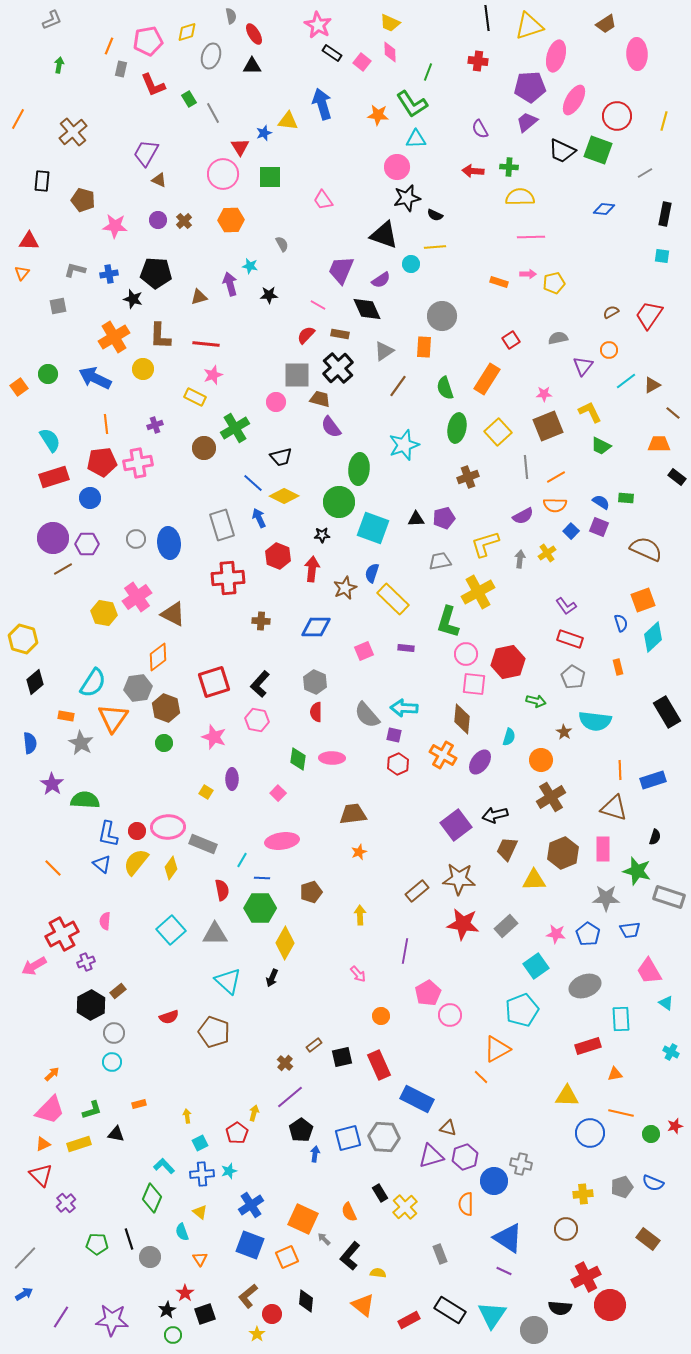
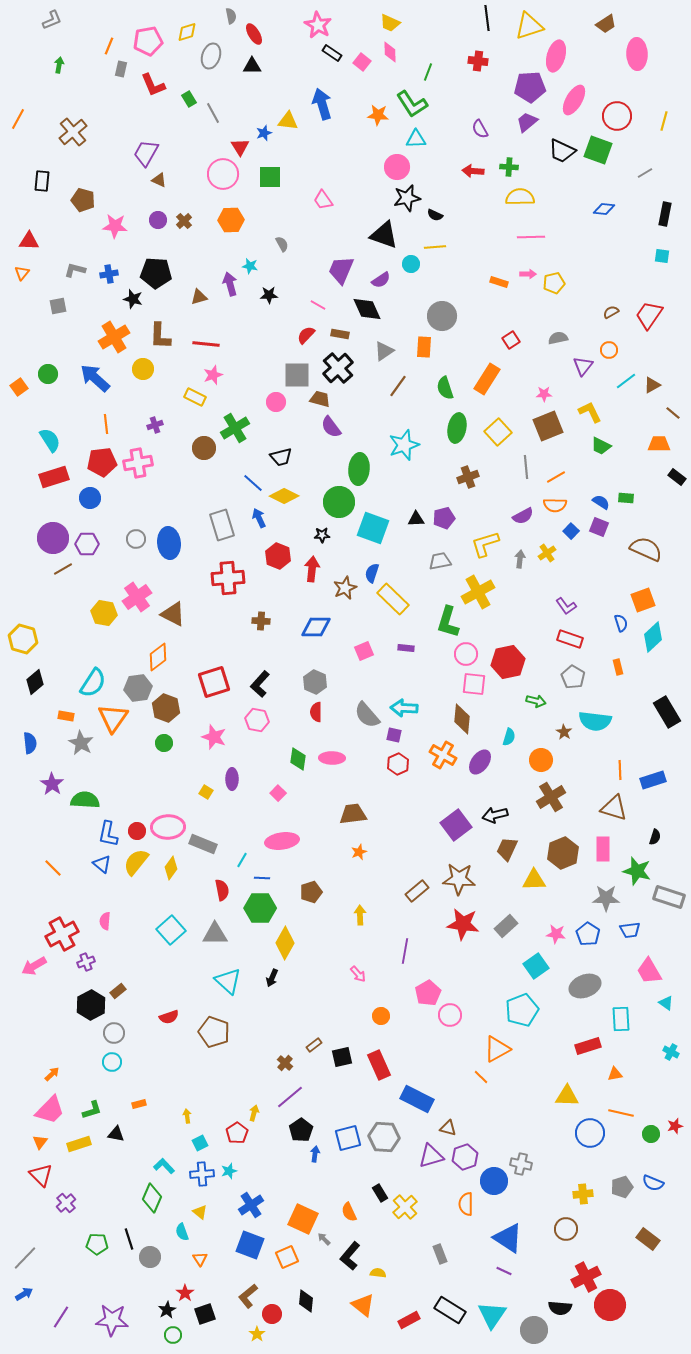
blue arrow at (95, 378): rotated 16 degrees clockwise
orange triangle at (43, 1144): moved 3 px left, 2 px up; rotated 28 degrees counterclockwise
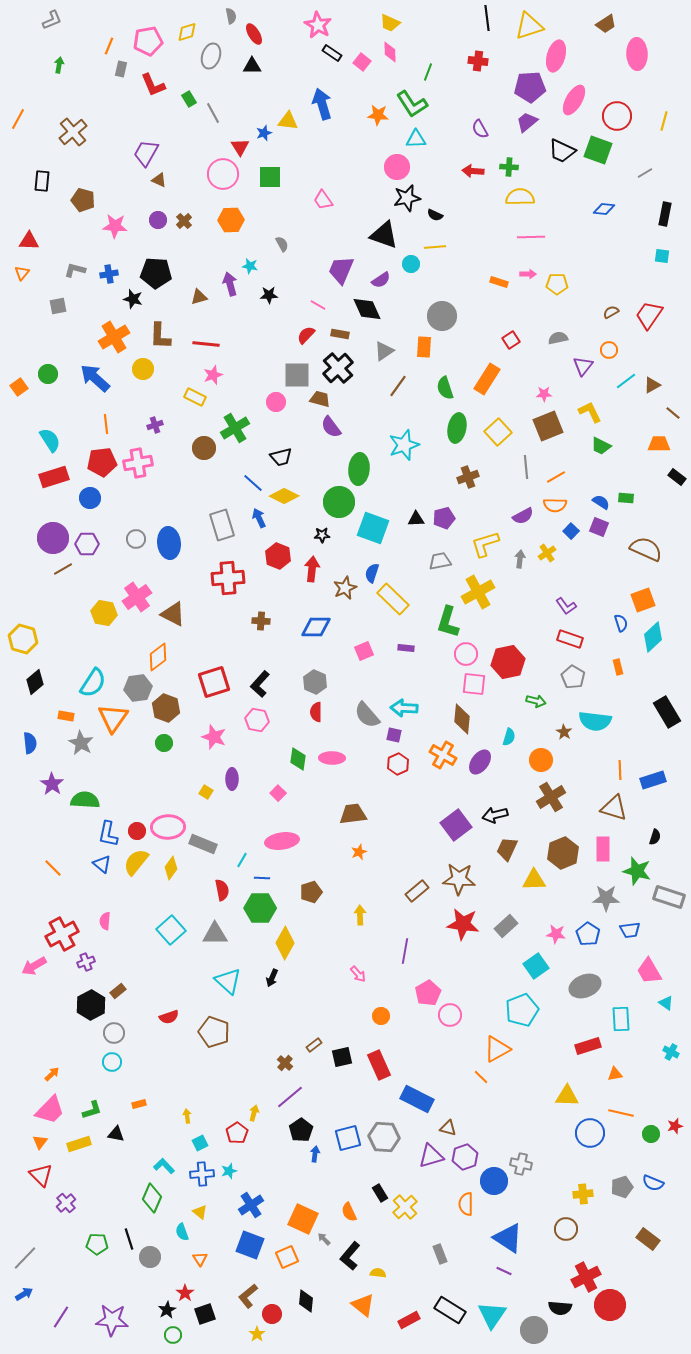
yellow pentagon at (554, 283): moved 3 px right, 1 px down; rotated 15 degrees clockwise
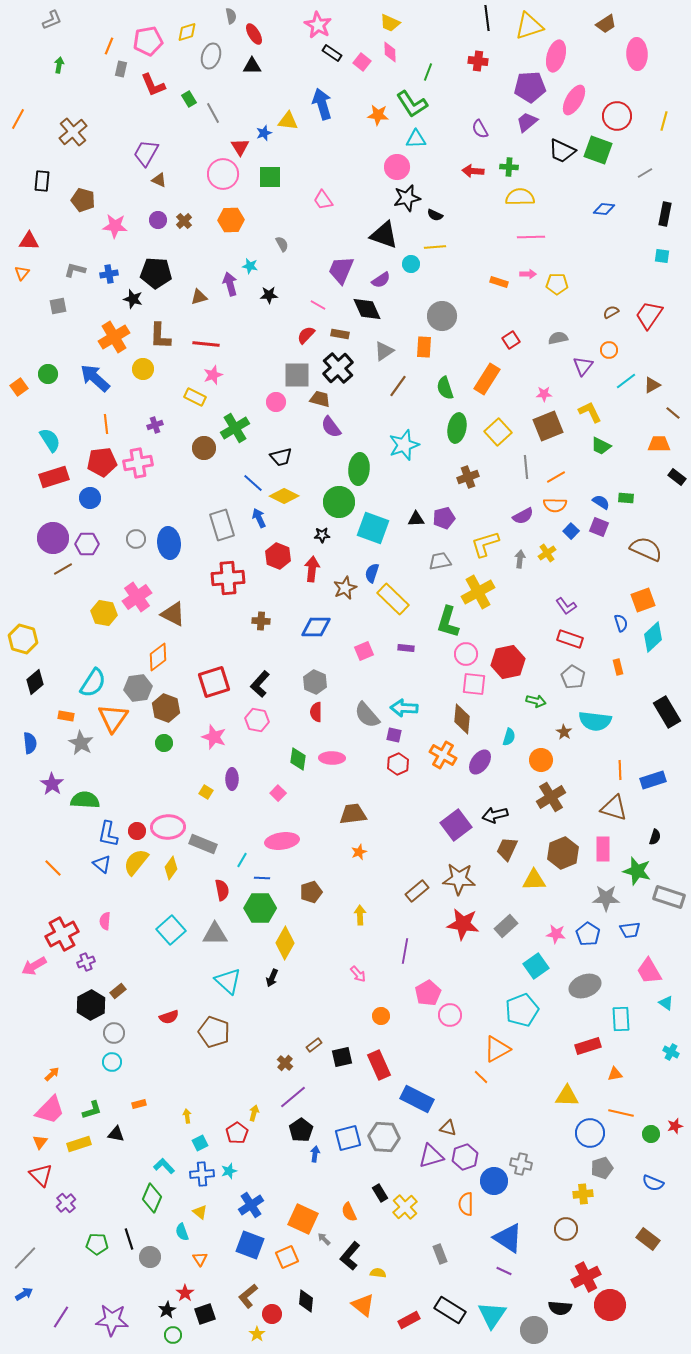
purple line at (290, 1097): moved 3 px right
gray pentagon at (622, 1187): moved 20 px left, 19 px up
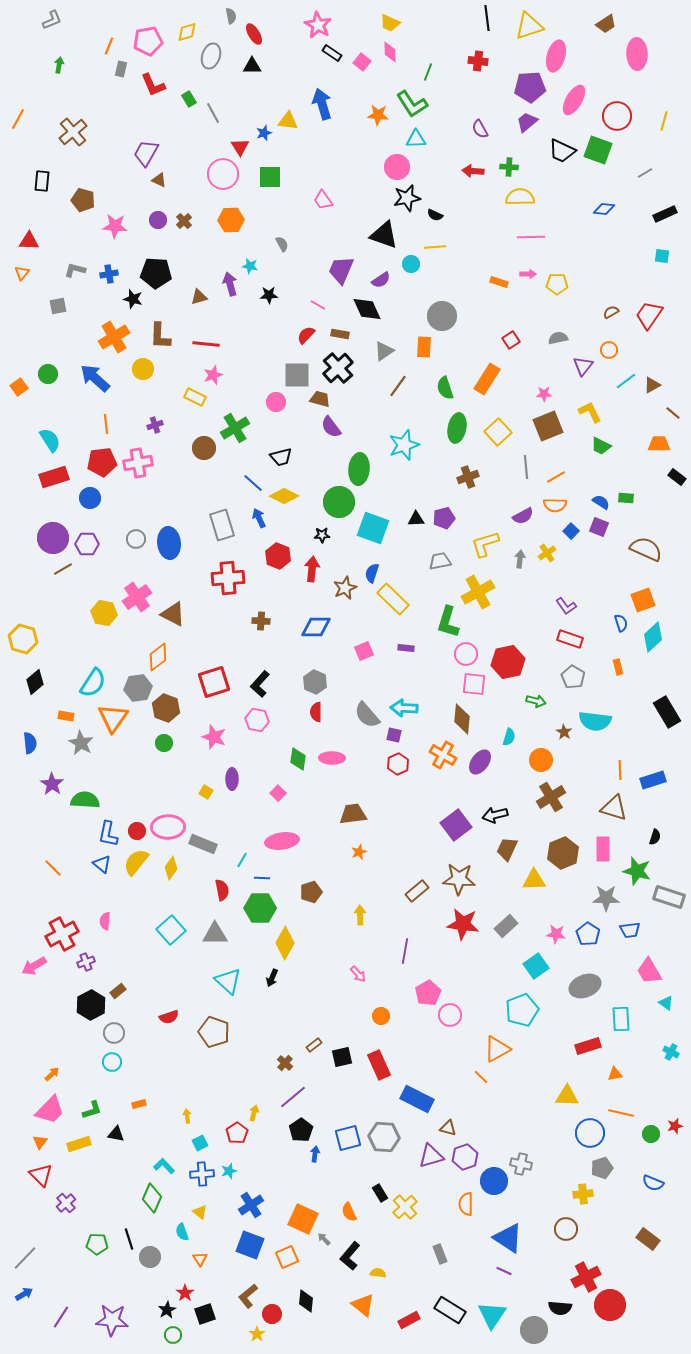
black rectangle at (665, 214): rotated 55 degrees clockwise
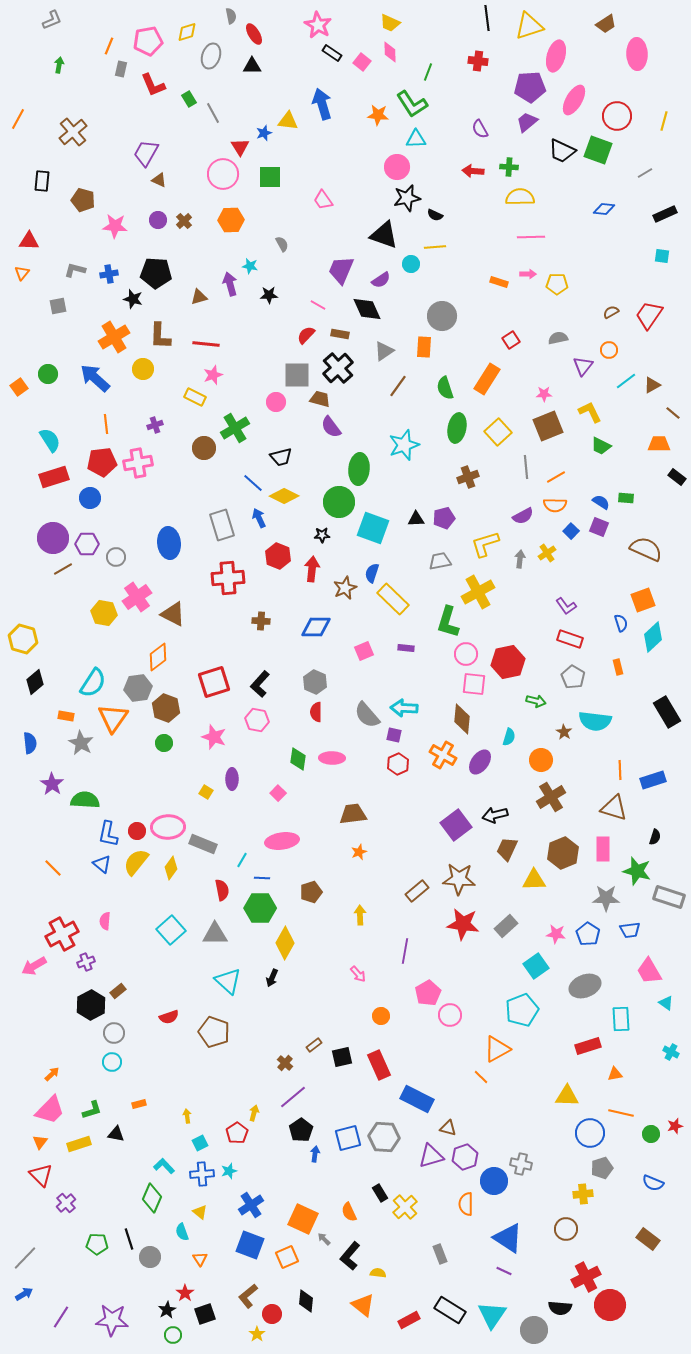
gray circle at (136, 539): moved 20 px left, 18 px down
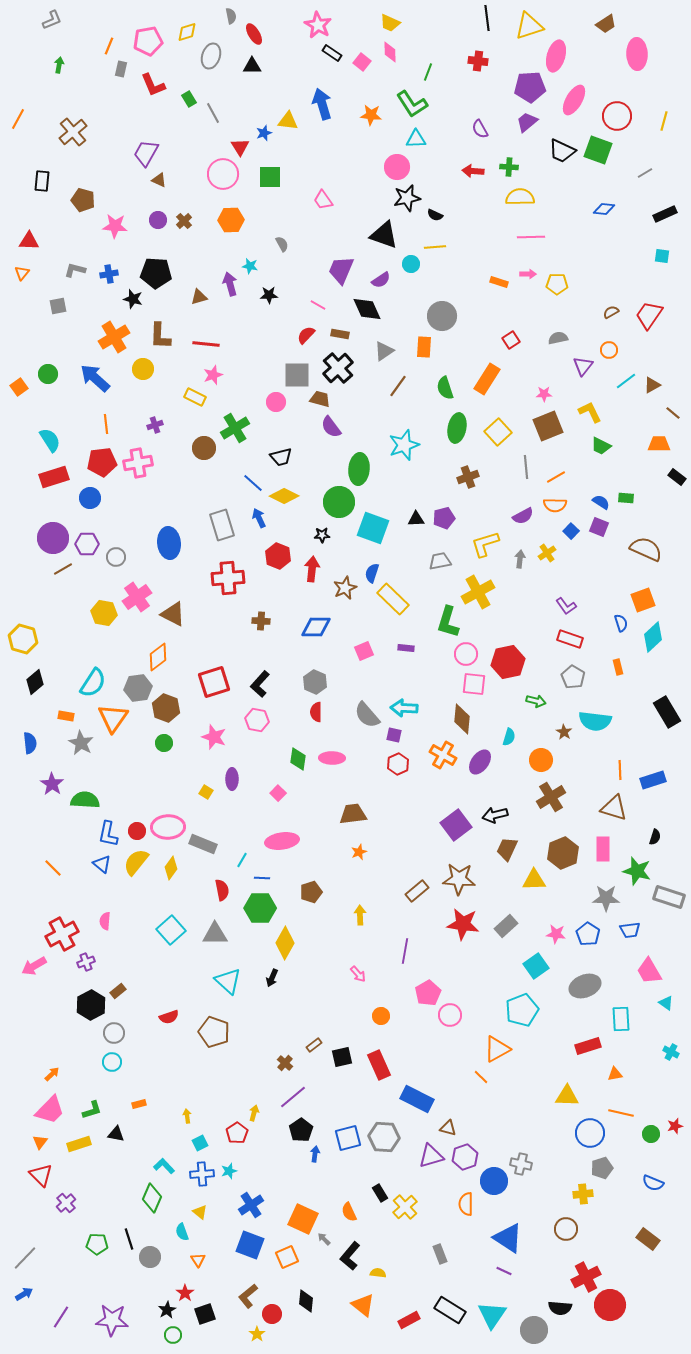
orange star at (378, 115): moved 7 px left
orange triangle at (200, 1259): moved 2 px left, 1 px down
